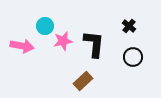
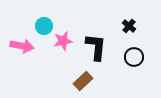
cyan circle: moved 1 px left
black L-shape: moved 2 px right, 3 px down
black circle: moved 1 px right
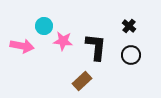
pink star: rotated 18 degrees clockwise
black circle: moved 3 px left, 2 px up
brown rectangle: moved 1 px left
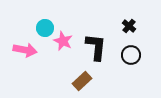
cyan circle: moved 1 px right, 2 px down
pink star: rotated 18 degrees clockwise
pink arrow: moved 3 px right, 4 px down
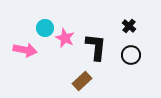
pink star: moved 2 px right, 3 px up
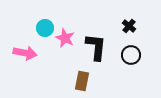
pink arrow: moved 3 px down
brown rectangle: rotated 36 degrees counterclockwise
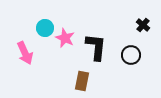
black cross: moved 14 px right, 1 px up
pink arrow: rotated 55 degrees clockwise
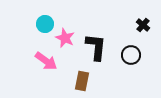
cyan circle: moved 4 px up
pink arrow: moved 21 px right, 8 px down; rotated 30 degrees counterclockwise
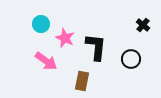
cyan circle: moved 4 px left
black circle: moved 4 px down
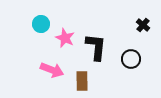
pink arrow: moved 6 px right, 9 px down; rotated 15 degrees counterclockwise
brown rectangle: rotated 12 degrees counterclockwise
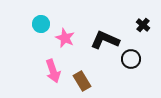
black L-shape: moved 9 px right, 7 px up; rotated 72 degrees counterclockwise
pink arrow: moved 1 px right, 1 px down; rotated 50 degrees clockwise
brown rectangle: rotated 30 degrees counterclockwise
